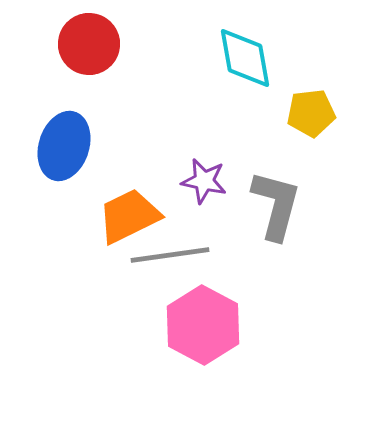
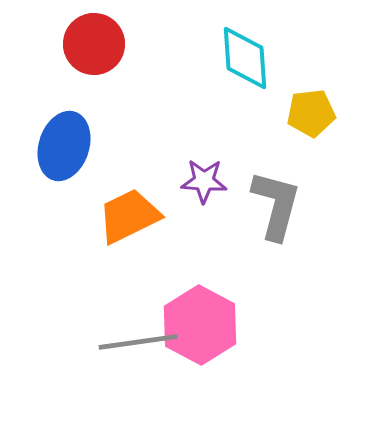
red circle: moved 5 px right
cyan diamond: rotated 6 degrees clockwise
purple star: rotated 9 degrees counterclockwise
gray line: moved 32 px left, 87 px down
pink hexagon: moved 3 px left
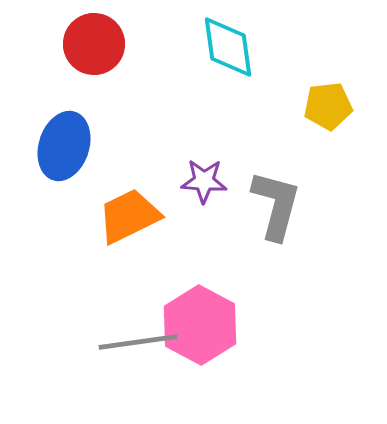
cyan diamond: moved 17 px left, 11 px up; rotated 4 degrees counterclockwise
yellow pentagon: moved 17 px right, 7 px up
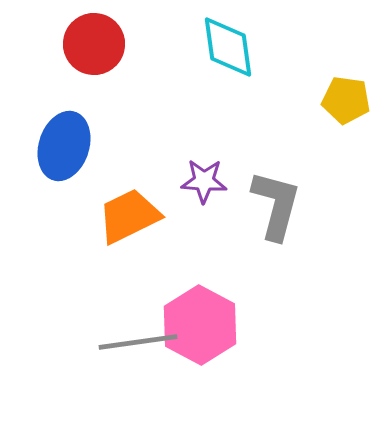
yellow pentagon: moved 18 px right, 6 px up; rotated 15 degrees clockwise
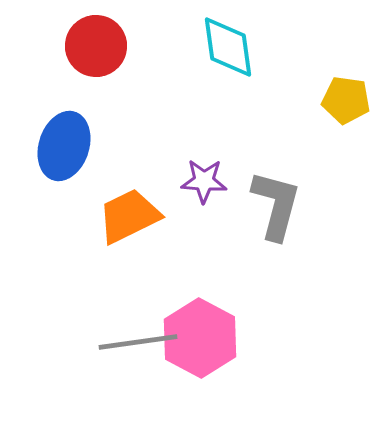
red circle: moved 2 px right, 2 px down
pink hexagon: moved 13 px down
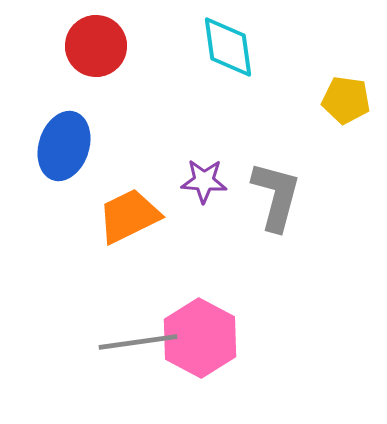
gray L-shape: moved 9 px up
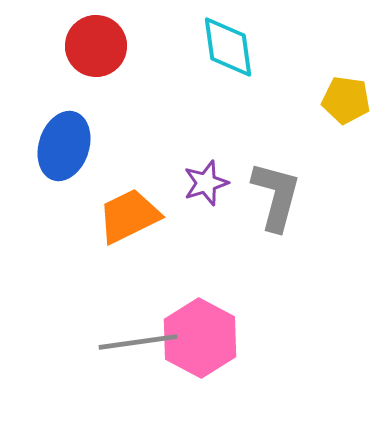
purple star: moved 2 px right, 2 px down; rotated 21 degrees counterclockwise
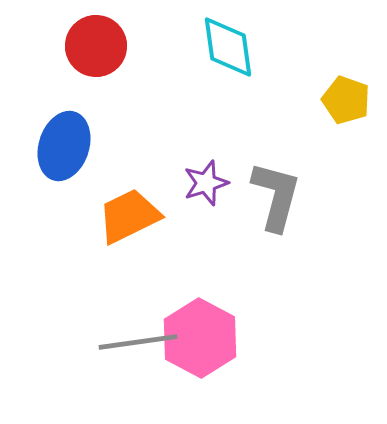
yellow pentagon: rotated 12 degrees clockwise
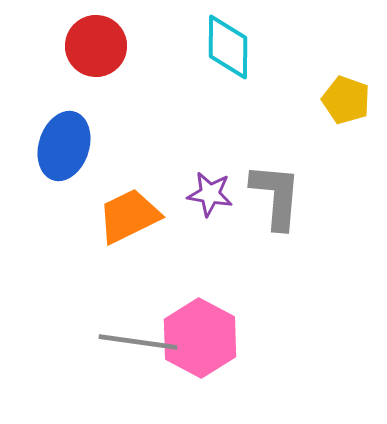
cyan diamond: rotated 8 degrees clockwise
purple star: moved 4 px right, 11 px down; rotated 27 degrees clockwise
gray L-shape: rotated 10 degrees counterclockwise
gray line: rotated 16 degrees clockwise
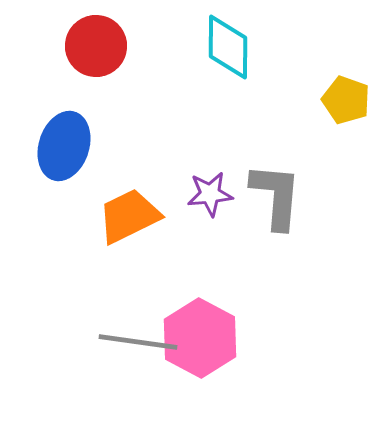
purple star: rotated 15 degrees counterclockwise
